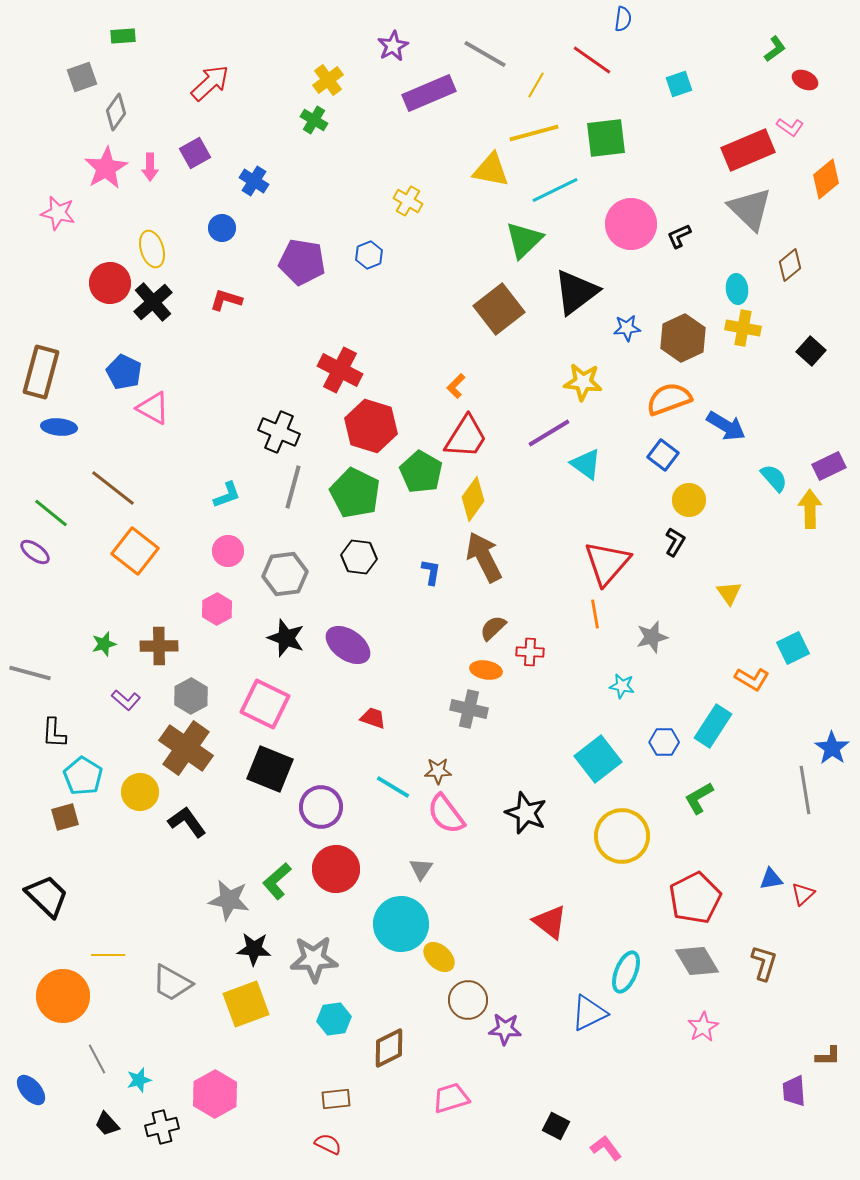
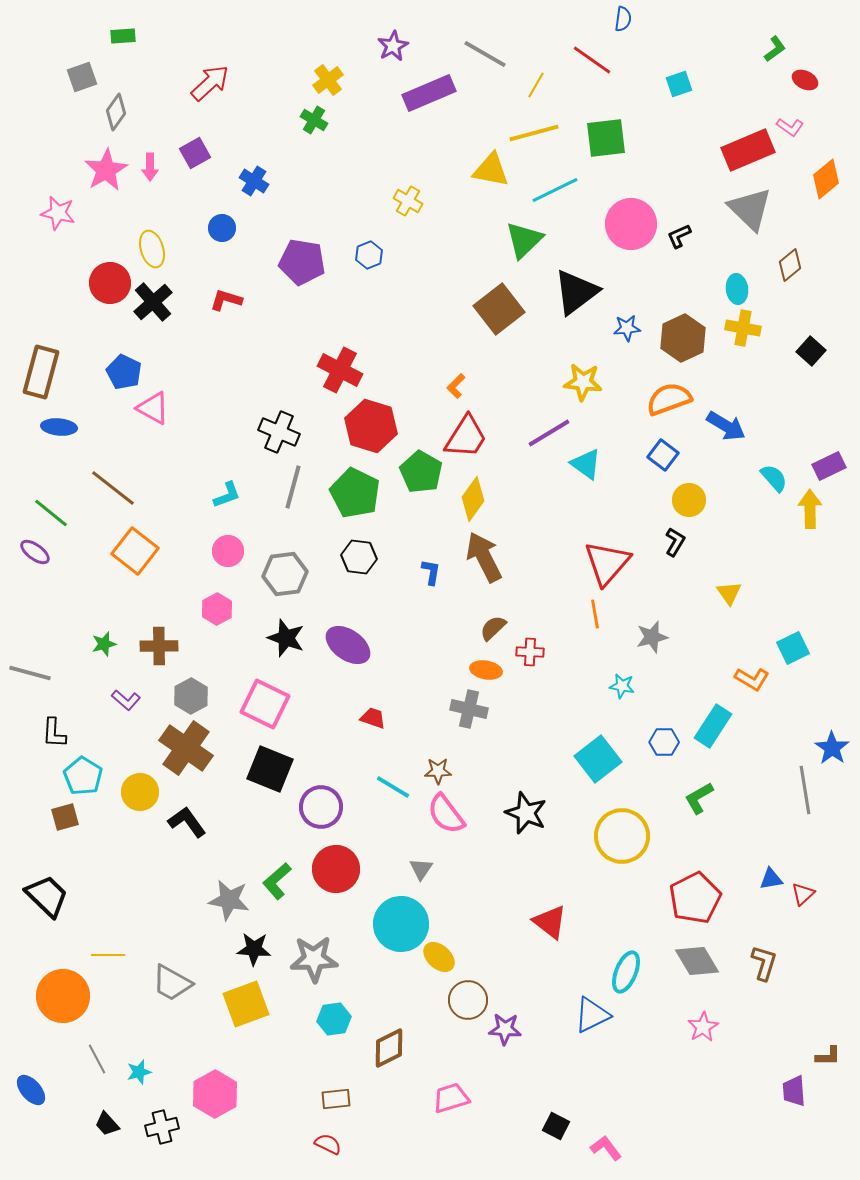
pink star at (106, 168): moved 2 px down
blue triangle at (589, 1013): moved 3 px right, 2 px down
cyan star at (139, 1080): moved 8 px up
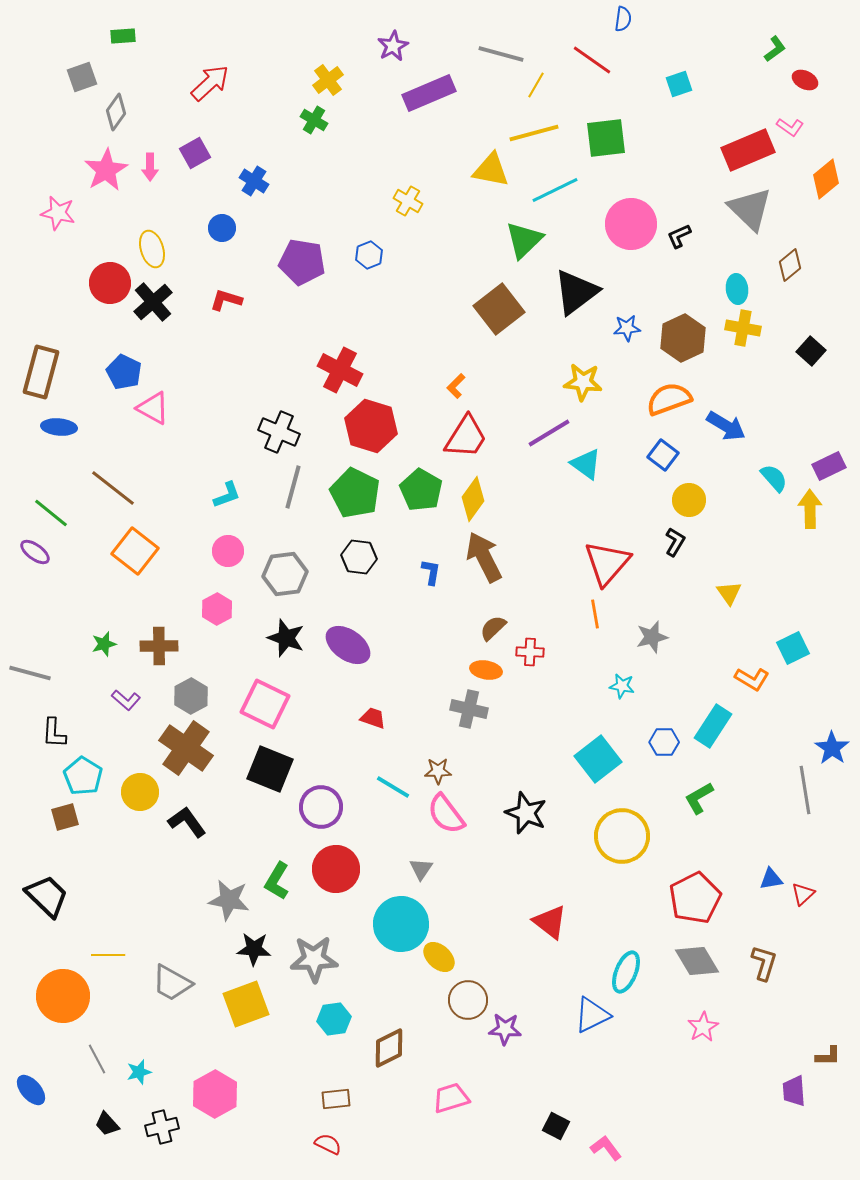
gray line at (485, 54): moved 16 px right; rotated 15 degrees counterclockwise
green pentagon at (421, 472): moved 18 px down
green L-shape at (277, 881): rotated 18 degrees counterclockwise
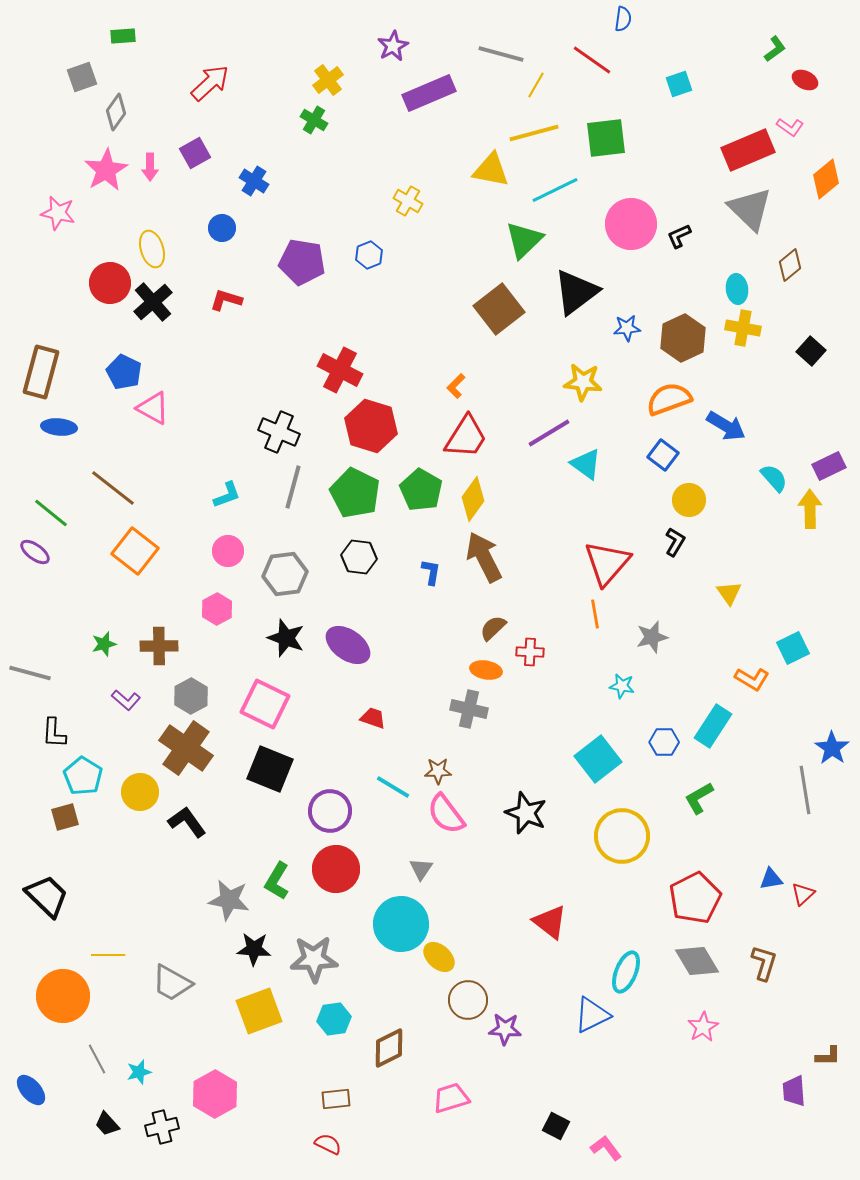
purple circle at (321, 807): moved 9 px right, 4 px down
yellow square at (246, 1004): moved 13 px right, 7 px down
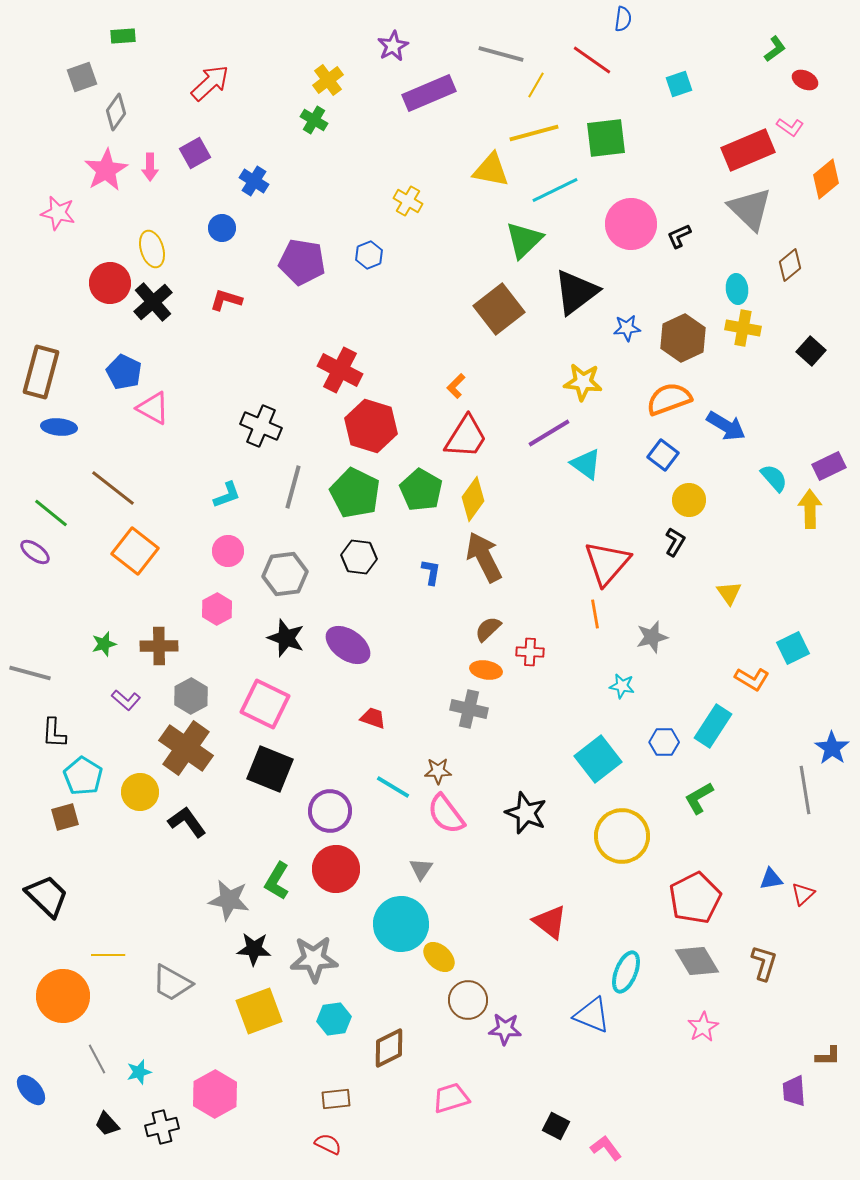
black cross at (279, 432): moved 18 px left, 6 px up
brown semicircle at (493, 628): moved 5 px left, 1 px down
blue triangle at (592, 1015): rotated 48 degrees clockwise
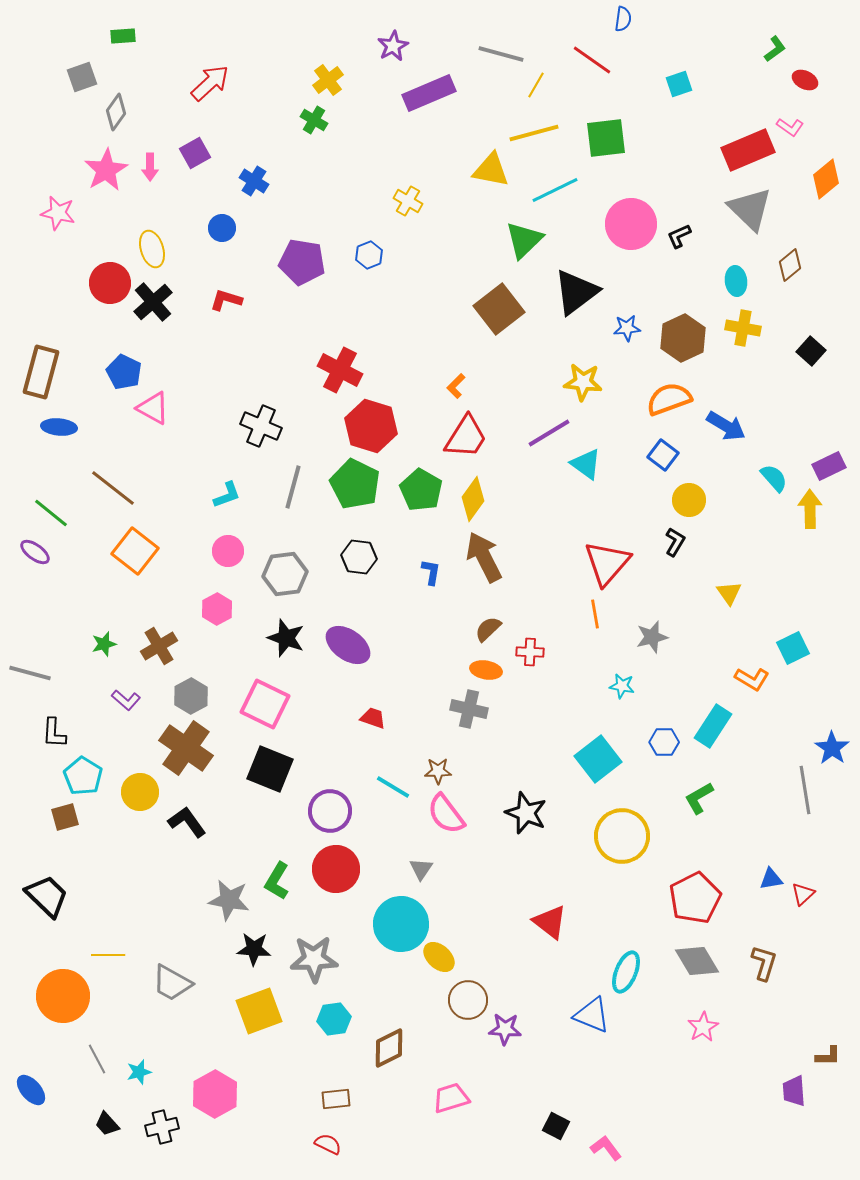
cyan ellipse at (737, 289): moved 1 px left, 8 px up
green pentagon at (355, 493): moved 9 px up
brown cross at (159, 646): rotated 30 degrees counterclockwise
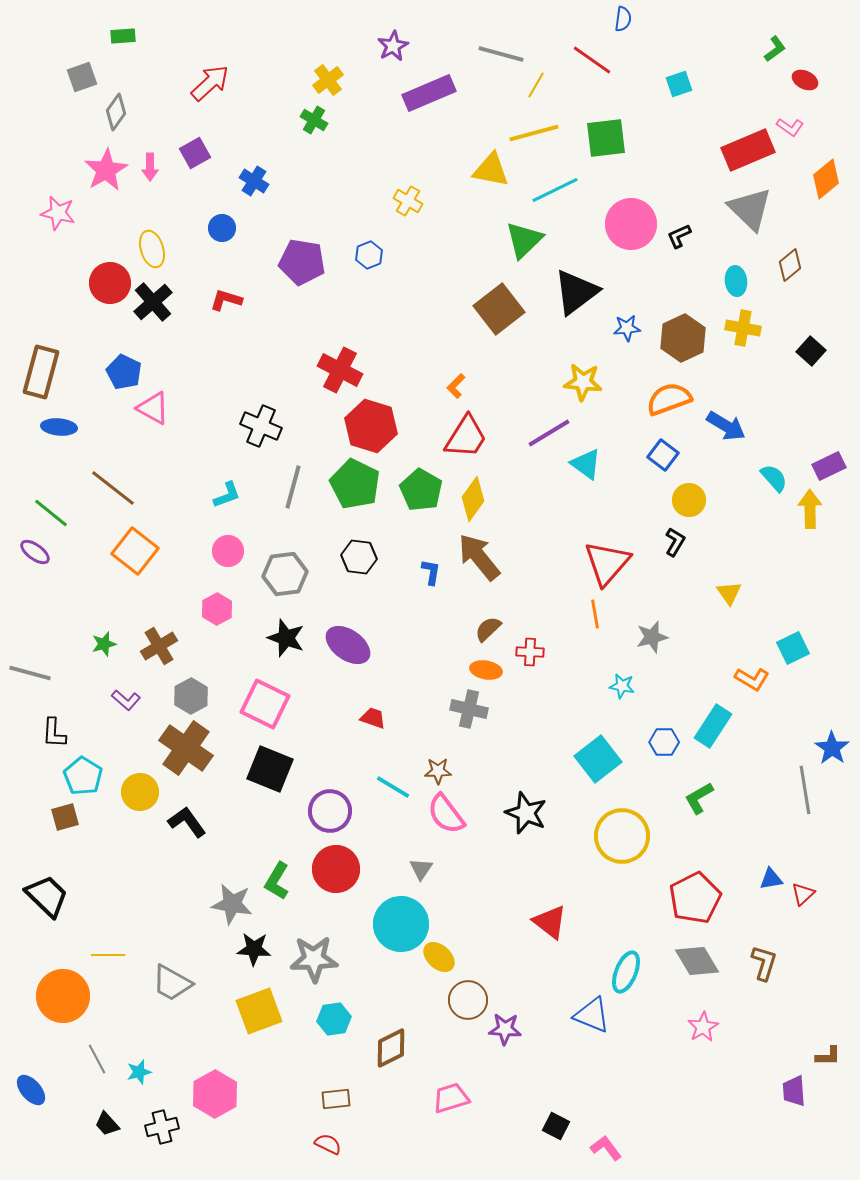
brown arrow at (484, 557): moved 5 px left; rotated 12 degrees counterclockwise
gray star at (229, 900): moved 3 px right, 4 px down
brown diamond at (389, 1048): moved 2 px right
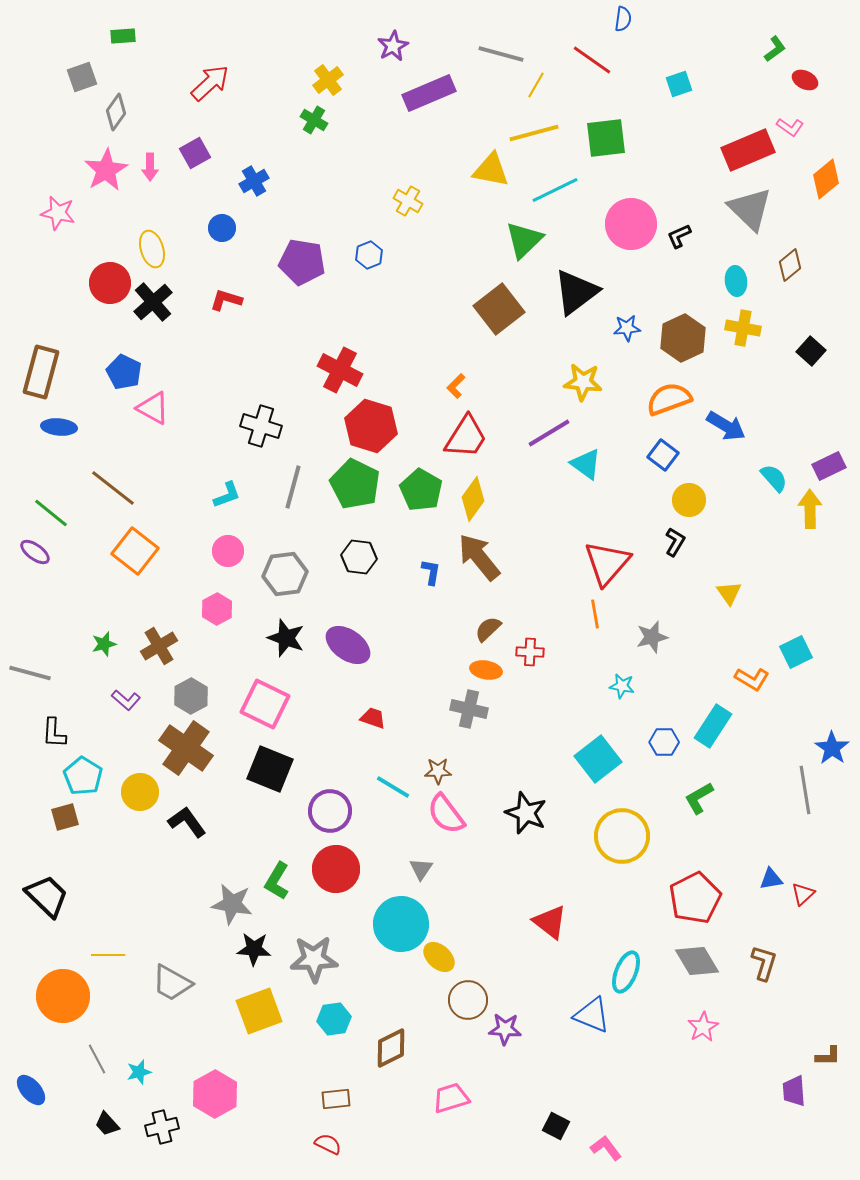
blue cross at (254, 181): rotated 28 degrees clockwise
black cross at (261, 426): rotated 6 degrees counterclockwise
cyan square at (793, 648): moved 3 px right, 4 px down
